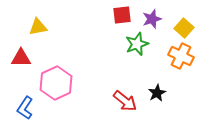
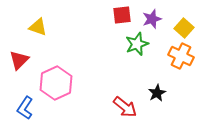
yellow triangle: rotated 30 degrees clockwise
red triangle: moved 2 px left, 2 px down; rotated 45 degrees counterclockwise
red arrow: moved 6 px down
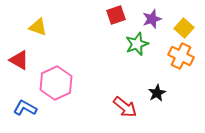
red square: moved 6 px left; rotated 12 degrees counterclockwise
red triangle: rotated 45 degrees counterclockwise
blue L-shape: rotated 85 degrees clockwise
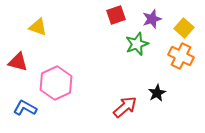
red triangle: moved 1 px left, 2 px down; rotated 15 degrees counterclockwise
red arrow: rotated 80 degrees counterclockwise
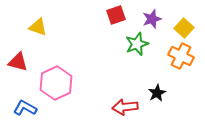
red arrow: rotated 145 degrees counterclockwise
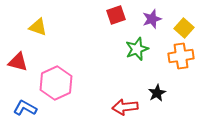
green star: moved 5 px down
orange cross: rotated 35 degrees counterclockwise
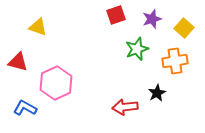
orange cross: moved 6 px left, 5 px down
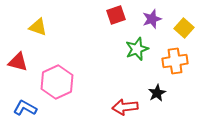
pink hexagon: moved 1 px right, 1 px up
